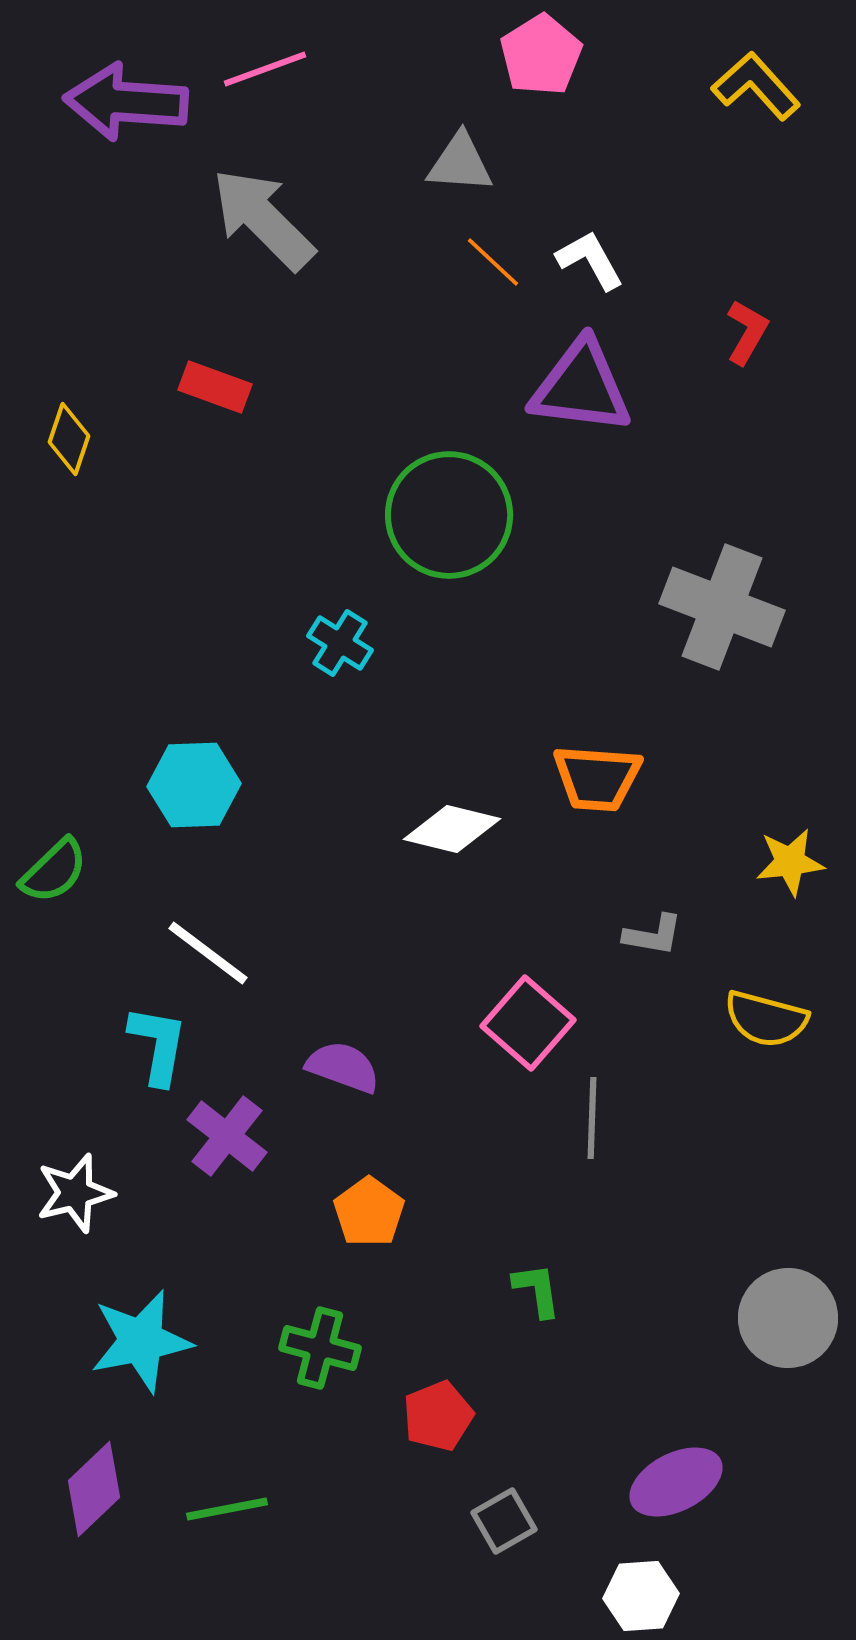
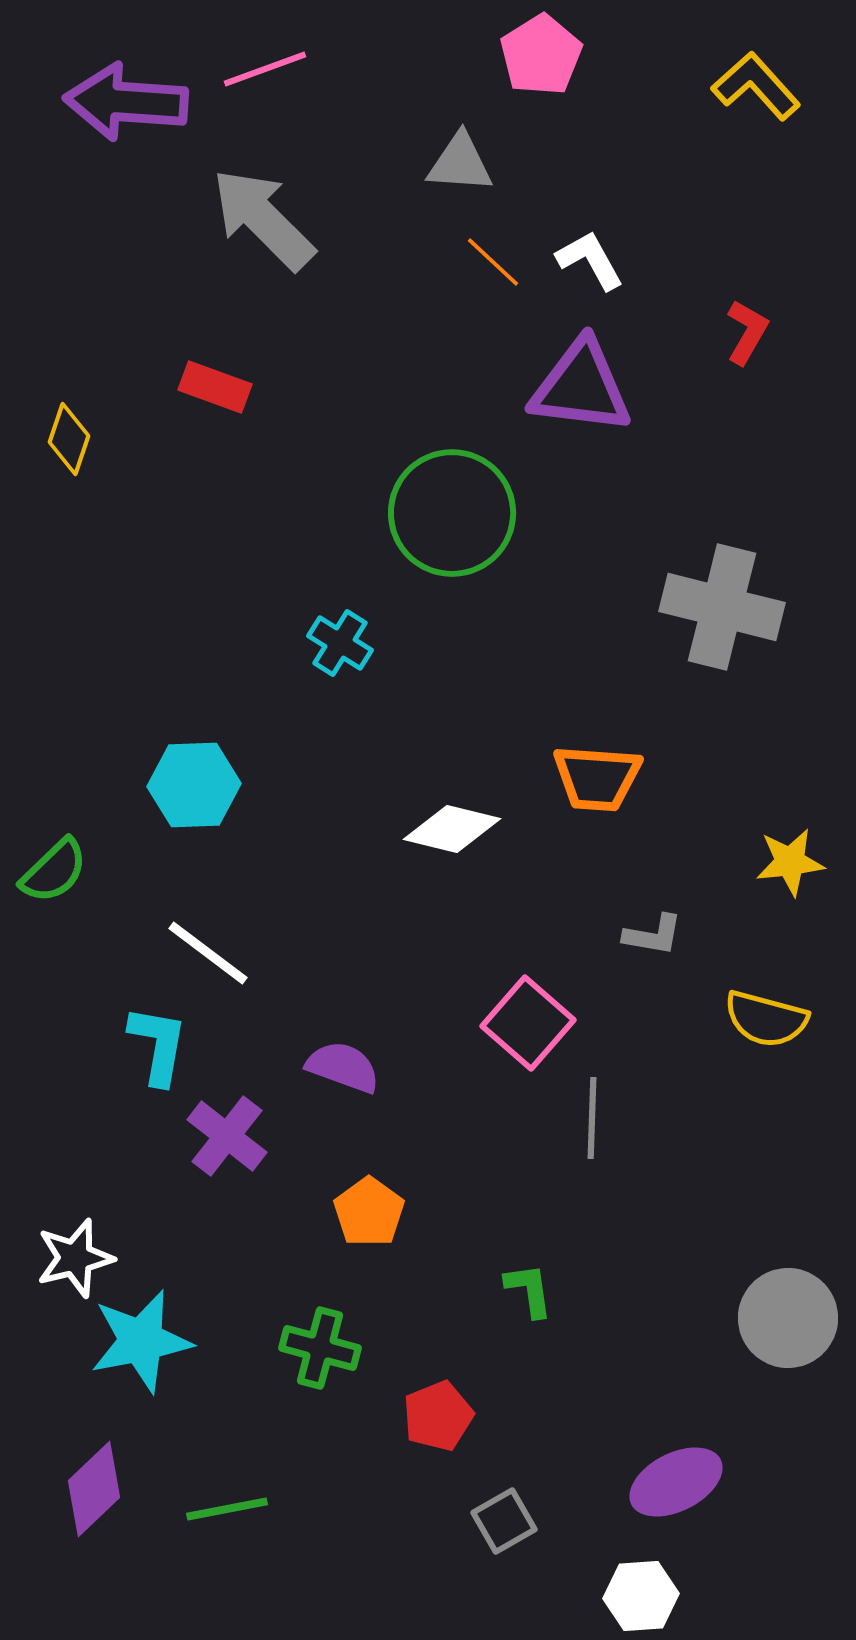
green circle: moved 3 px right, 2 px up
gray cross: rotated 7 degrees counterclockwise
white star: moved 65 px down
green L-shape: moved 8 px left
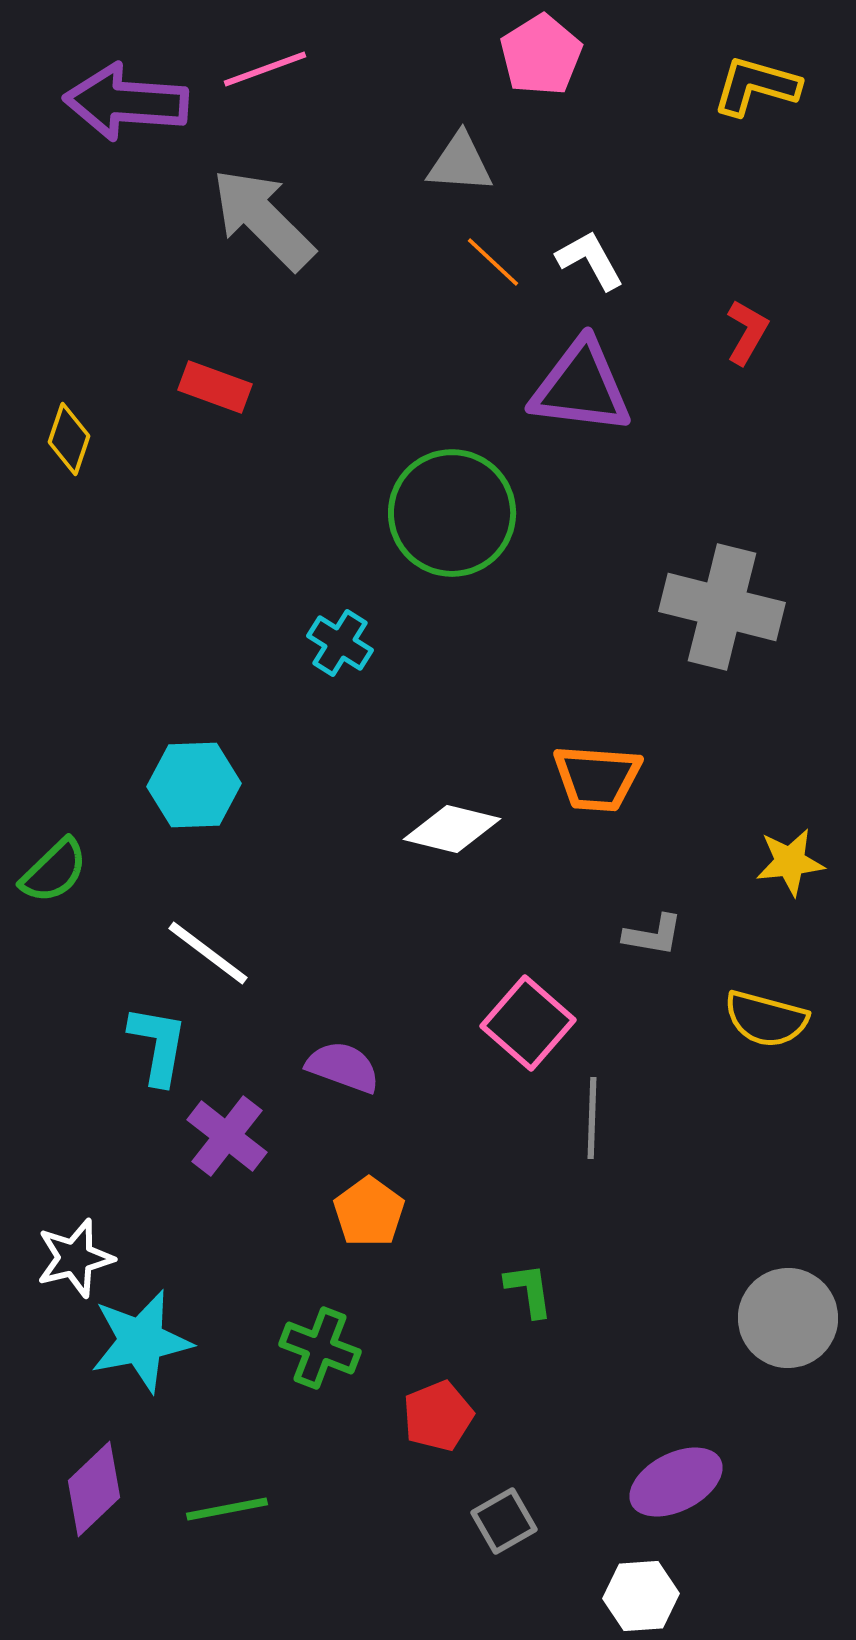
yellow L-shape: rotated 32 degrees counterclockwise
green cross: rotated 6 degrees clockwise
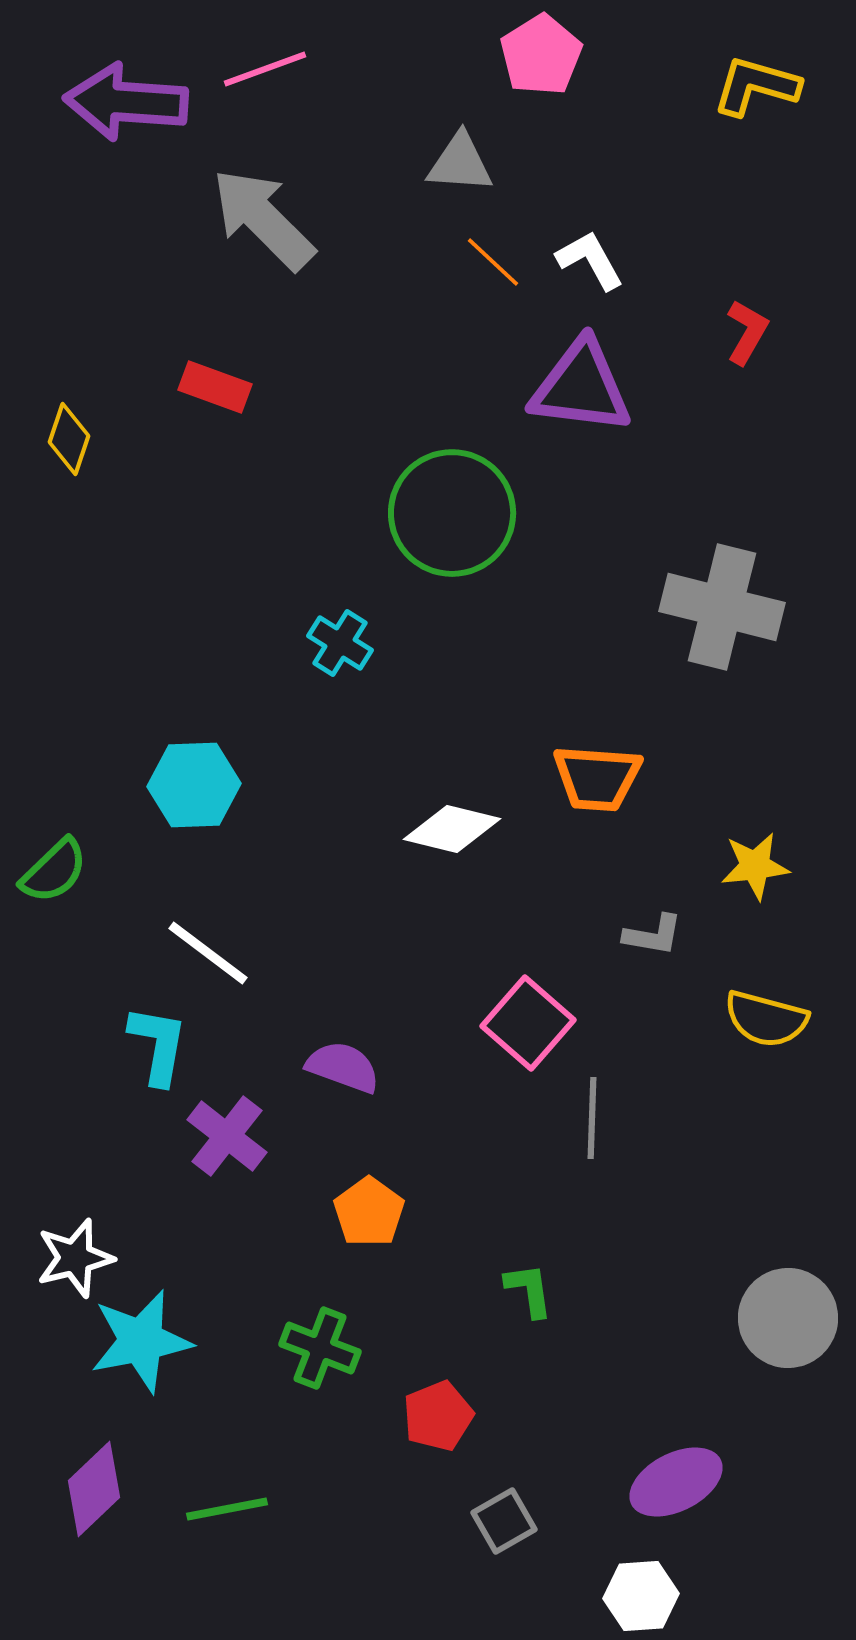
yellow star: moved 35 px left, 4 px down
